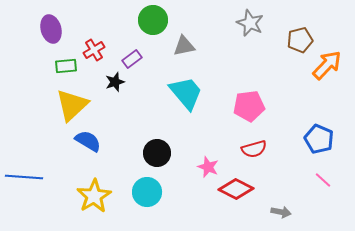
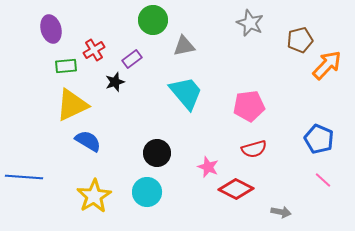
yellow triangle: rotated 18 degrees clockwise
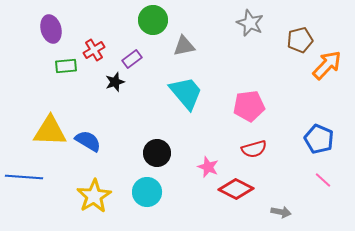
yellow triangle: moved 22 px left, 26 px down; rotated 27 degrees clockwise
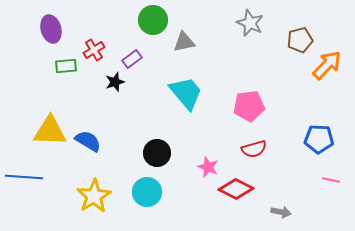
gray triangle: moved 4 px up
blue pentagon: rotated 20 degrees counterclockwise
pink line: moved 8 px right; rotated 30 degrees counterclockwise
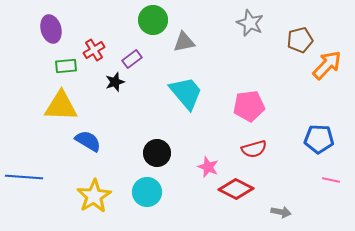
yellow triangle: moved 11 px right, 25 px up
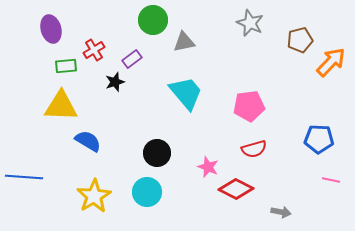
orange arrow: moved 4 px right, 3 px up
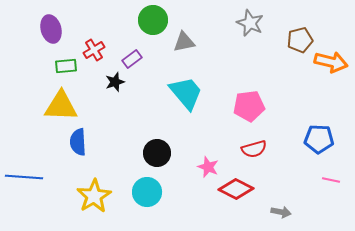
orange arrow: rotated 60 degrees clockwise
blue semicircle: moved 10 px left, 1 px down; rotated 124 degrees counterclockwise
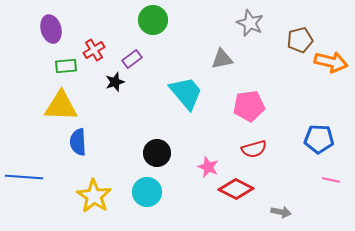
gray triangle: moved 38 px right, 17 px down
yellow star: rotated 8 degrees counterclockwise
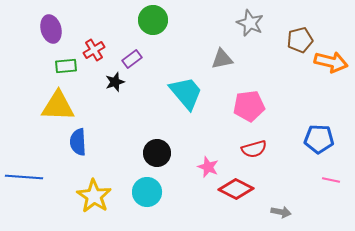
yellow triangle: moved 3 px left
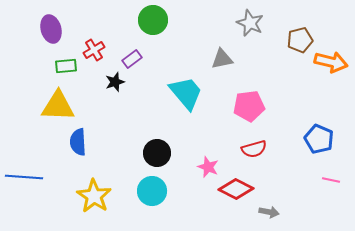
blue pentagon: rotated 20 degrees clockwise
cyan circle: moved 5 px right, 1 px up
gray arrow: moved 12 px left
